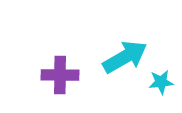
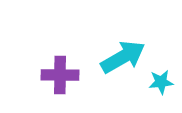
cyan arrow: moved 2 px left
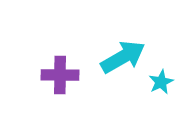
cyan star: rotated 20 degrees counterclockwise
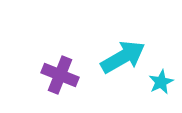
purple cross: rotated 21 degrees clockwise
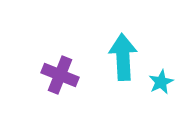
cyan arrow: rotated 63 degrees counterclockwise
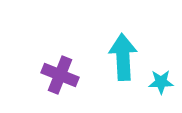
cyan star: rotated 25 degrees clockwise
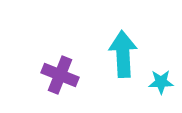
cyan arrow: moved 3 px up
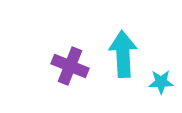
purple cross: moved 10 px right, 9 px up
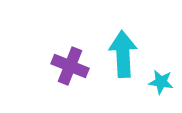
cyan star: rotated 10 degrees clockwise
